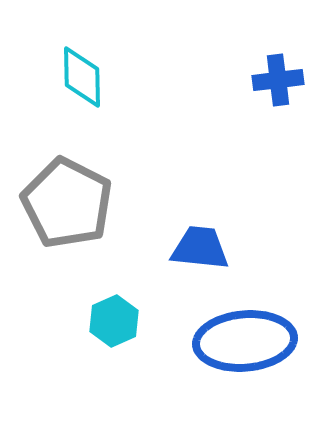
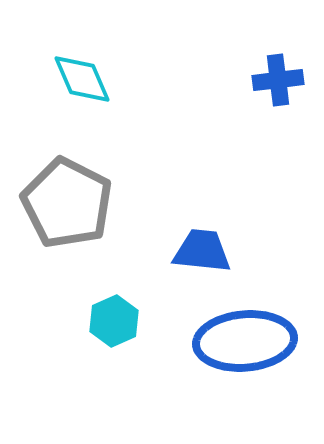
cyan diamond: moved 2 px down; rotated 22 degrees counterclockwise
blue trapezoid: moved 2 px right, 3 px down
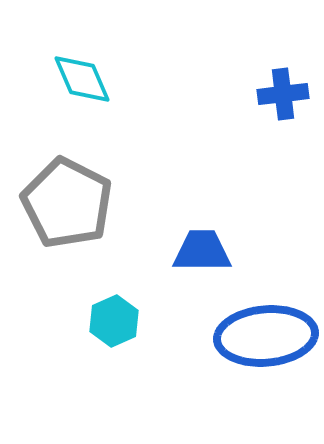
blue cross: moved 5 px right, 14 px down
blue trapezoid: rotated 6 degrees counterclockwise
blue ellipse: moved 21 px right, 5 px up
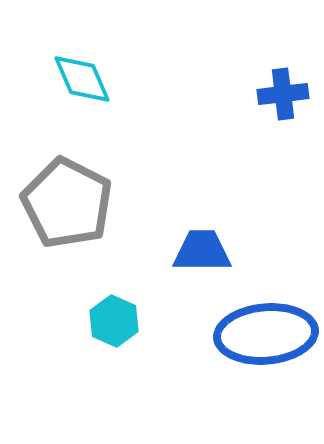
cyan hexagon: rotated 12 degrees counterclockwise
blue ellipse: moved 2 px up
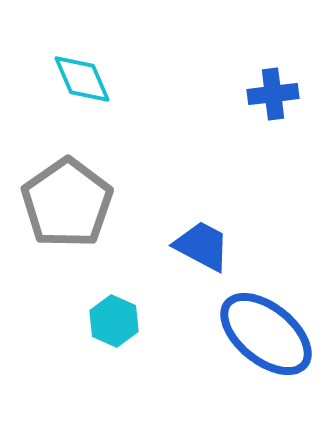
blue cross: moved 10 px left
gray pentagon: rotated 10 degrees clockwise
blue trapezoid: moved 5 px up; rotated 28 degrees clockwise
blue ellipse: rotated 44 degrees clockwise
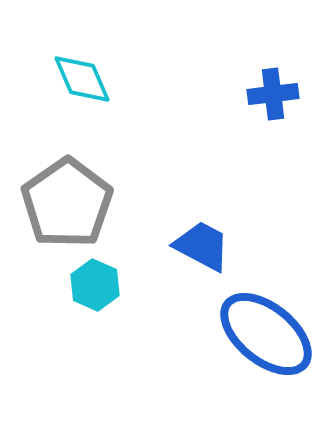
cyan hexagon: moved 19 px left, 36 px up
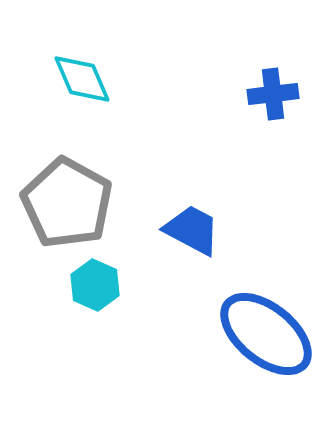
gray pentagon: rotated 8 degrees counterclockwise
blue trapezoid: moved 10 px left, 16 px up
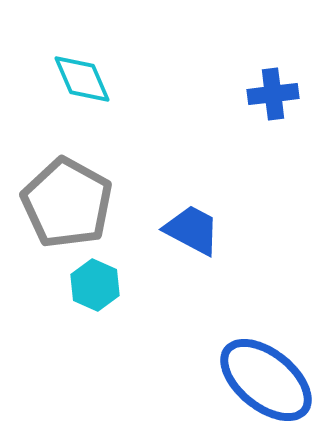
blue ellipse: moved 46 px down
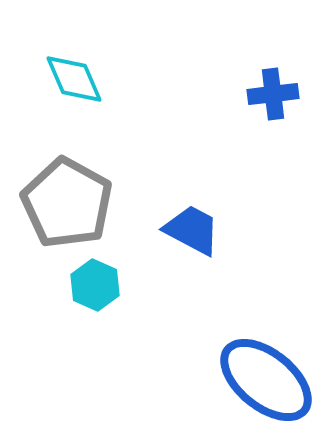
cyan diamond: moved 8 px left
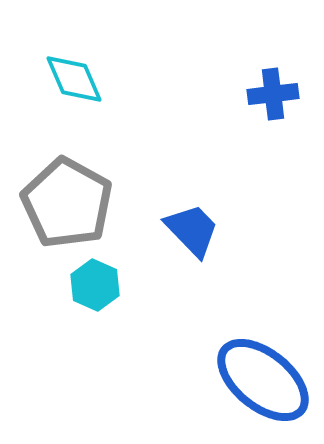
blue trapezoid: rotated 18 degrees clockwise
blue ellipse: moved 3 px left
